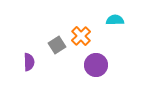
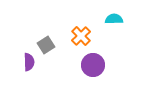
cyan semicircle: moved 1 px left, 1 px up
gray square: moved 11 px left
purple circle: moved 3 px left
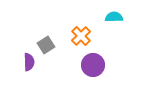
cyan semicircle: moved 2 px up
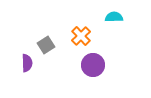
purple semicircle: moved 2 px left, 1 px down
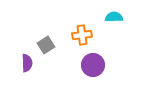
orange cross: moved 1 px right, 1 px up; rotated 36 degrees clockwise
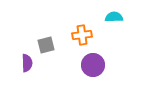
gray square: rotated 18 degrees clockwise
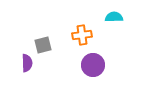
gray square: moved 3 px left
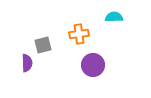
orange cross: moved 3 px left, 1 px up
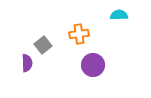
cyan semicircle: moved 5 px right, 2 px up
gray square: rotated 24 degrees counterclockwise
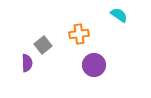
cyan semicircle: rotated 36 degrees clockwise
purple circle: moved 1 px right
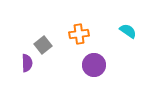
cyan semicircle: moved 9 px right, 16 px down
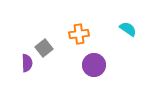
cyan semicircle: moved 2 px up
gray square: moved 1 px right, 3 px down
